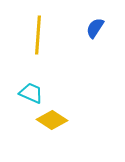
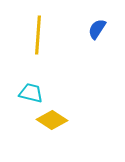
blue semicircle: moved 2 px right, 1 px down
cyan trapezoid: rotated 10 degrees counterclockwise
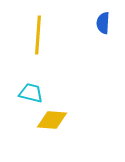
blue semicircle: moved 6 px right, 6 px up; rotated 30 degrees counterclockwise
yellow diamond: rotated 28 degrees counterclockwise
